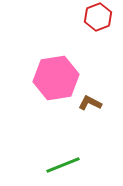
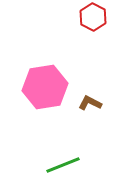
red hexagon: moved 5 px left; rotated 12 degrees counterclockwise
pink hexagon: moved 11 px left, 9 px down
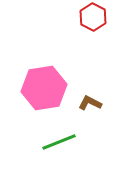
pink hexagon: moved 1 px left, 1 px down
green line: moved 4 px left, 23 px up
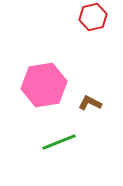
red hexagon: rotated 20 degrees clockwise
pink hexagon: moved 3 px up
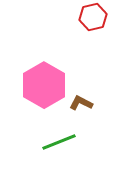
pink hexagon: rotated 21 degrees counterclockwise
brown L-shape: moved 9 px left
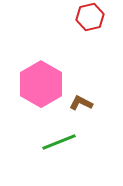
red hexagon: moved 3 px left
pink hexagon: moved 3 px left, 1 px up
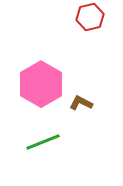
green line: moved 16 px left
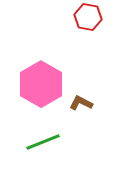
red hexagon: moved 2 px left; rotated 24 degrees clockwise
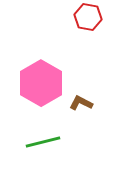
pink hexagon: moved 1 px up
green line: rotated 8 degrees clockwise
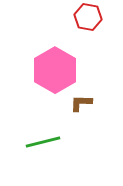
pink hexagon: moved 14 px right, 13 px up
brown L-shape: rotated 25 degrees counterclockwise
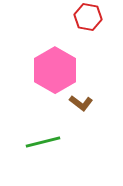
brown L-shape: rotated 145 degrees counterclockwise
